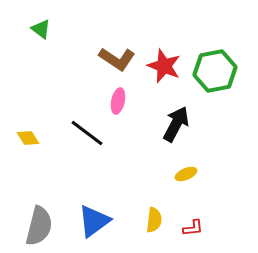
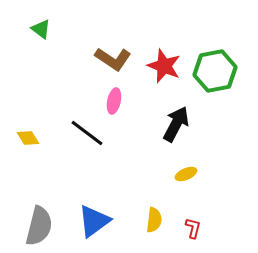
brown L-shape: moved 4 px left
pink ellipse: moved 4 px left
red L-shape: rotated 70 degrees counterclockwise
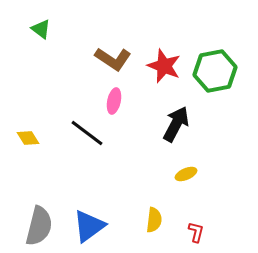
blue triangle: moved 5 px left, 5 px down
red L-shape: moved 3 px right, 4 px down
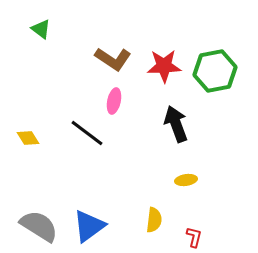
red star: rotated 24 degrees counterclockwise
black arrow: rotated 48 degrees counterclockwise
yellow ellipse: moved 6 px down; rotated 15 degrees clockwise
gray semicircle: rotated 72 degrees counterclockwise
red L-shape: moved 2 px left, 5 px down
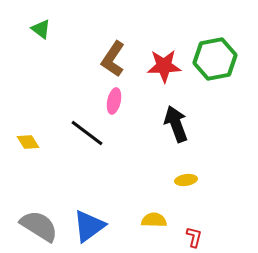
brown L-shape: rotated 90 degrees clockwise
green hexagon: moved 12 px up
yellow diamond: moved 4 px down
yellow semicircle: rotated 95 degrees counterclockwise
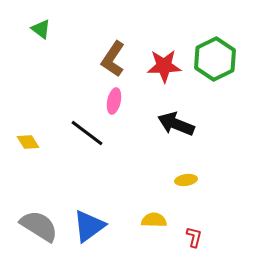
green hexagon: rotated 15 degrees counterclockwise
black arrow: rotated 48 degrees counterclockwise
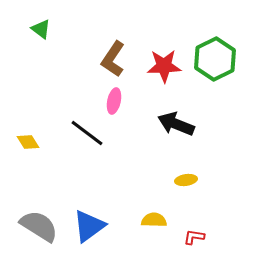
red L-shape: rotated 95 degrees counterclockwise
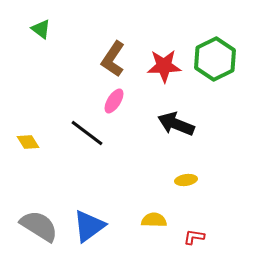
pink ellipse: rotated 20 degrees clockwise
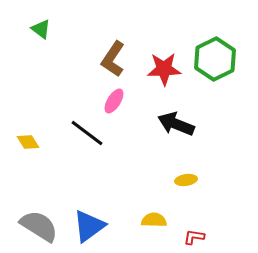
red star: moved 3 px down
